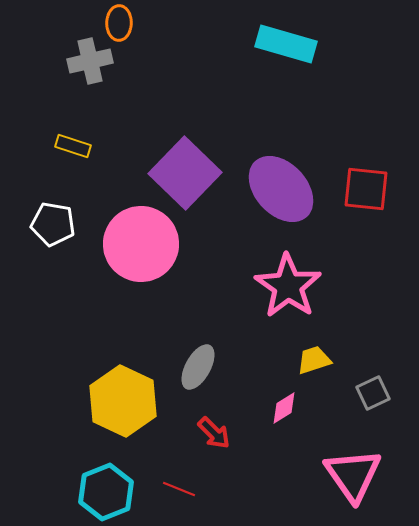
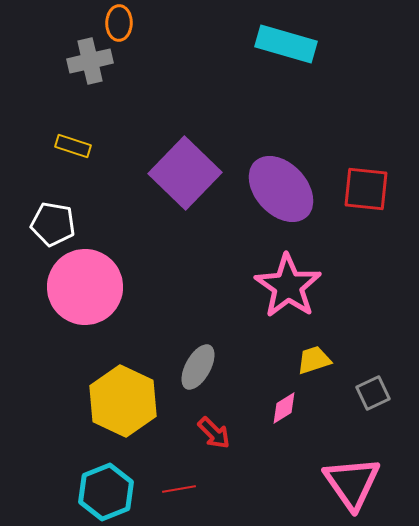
pink circle: moved 56 px left, 43 px down
pink triangle: moved 1 px left, 8 px down
red line: rotated 32 degrees counterclockwise
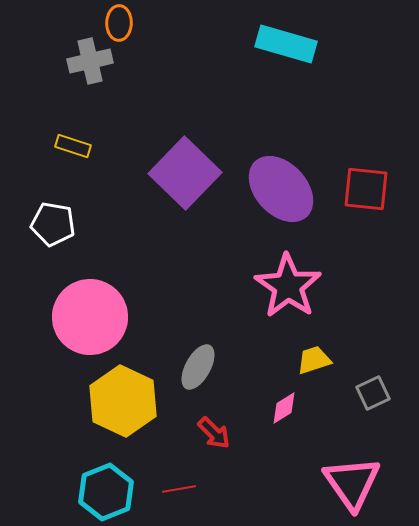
pink circle: moved 5 px right, 30 px down
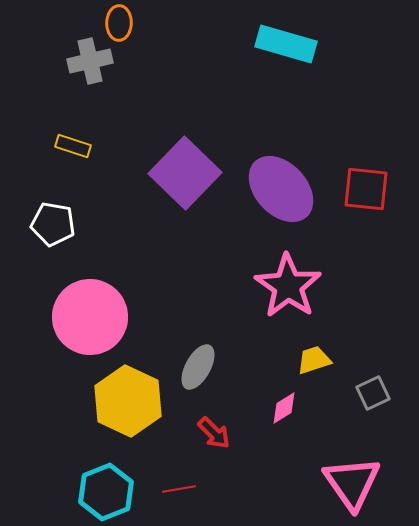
yellow hexagon: moved 5 px right
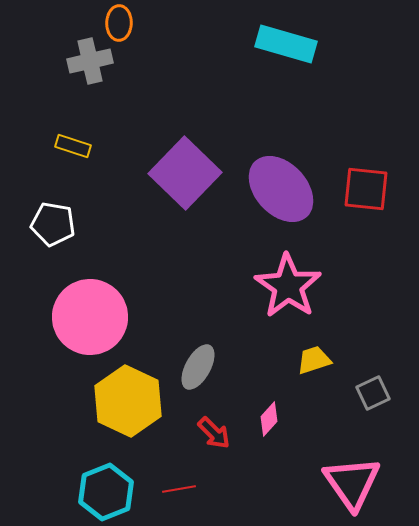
pink diamond: moved 15 px left, 11 px down; rotated 16 degrees counterclockwise
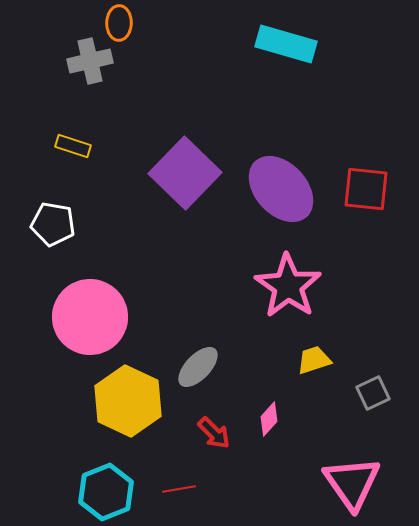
gray ellipse: rotated 15 degrees clockwise
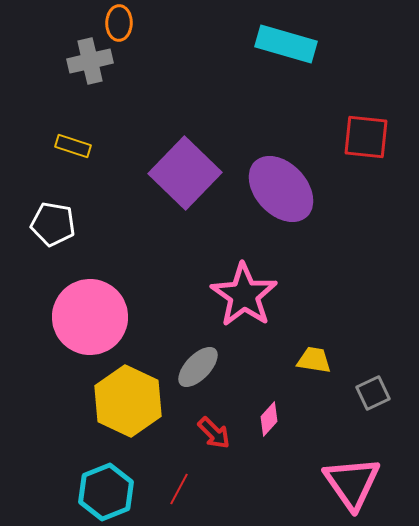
red square: moved 52 px up
pink star: moved 44 px left, 9 px down
yellow trapezoid: rotated 27 degrees clockwise
red line: rotated 52 degrees counterclockwise
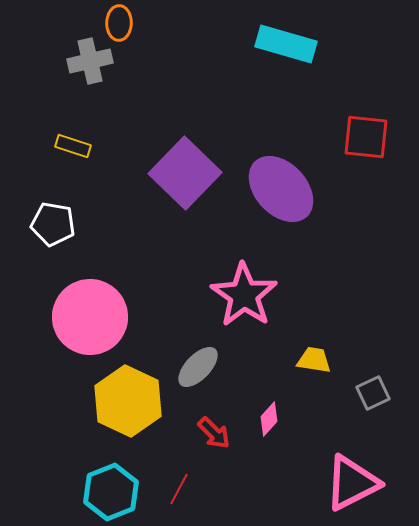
pink triangle: rotated 38 degrees clockwise
cyan hexagon: moved 5 px right
